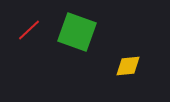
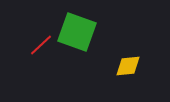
red line: moved 12 px right, 15 px down
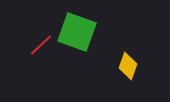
yellow diamond: rotated 64 degrees counterclockwise
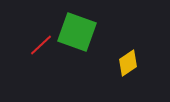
yellow diamond: moved 3 px up; rotated 36 degrees clockwise
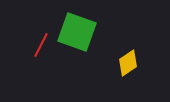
red line: rotated 20 degrees counterclockwise
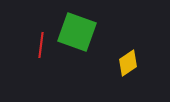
red line: rotated 20 degrees counterclockwise
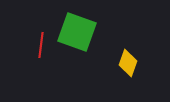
yellow diamond: rotated 36 degrees counterclockwise
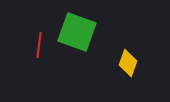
red line: moved 2 px left
